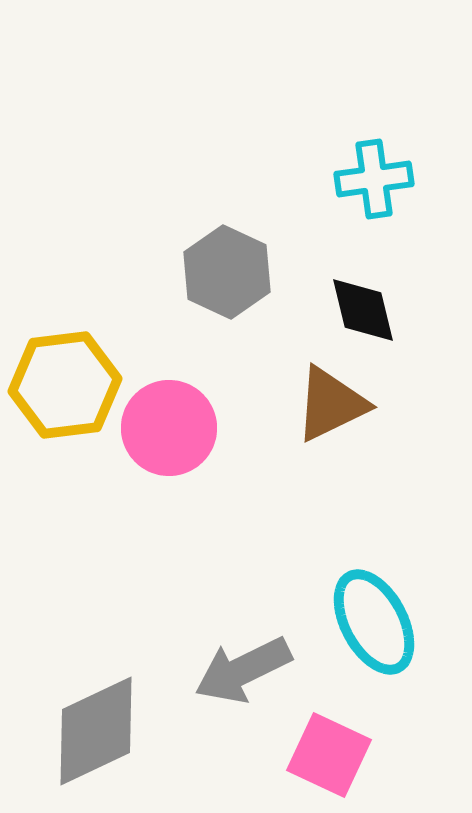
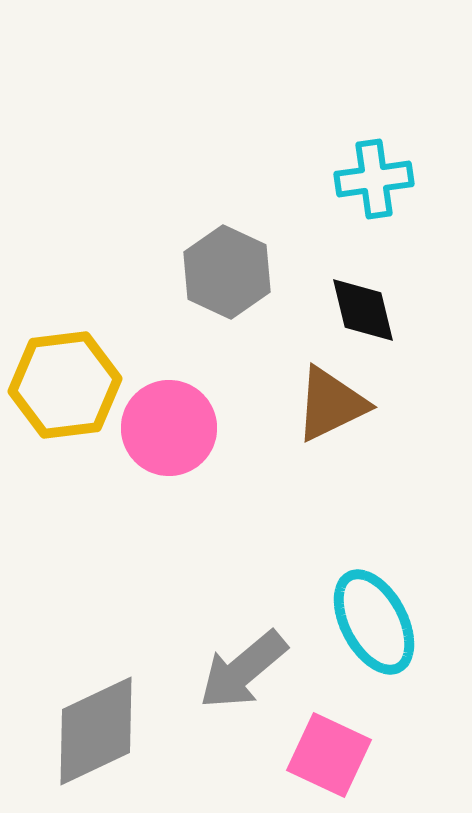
gray arrow: rotated 14 degrees counterclockwise
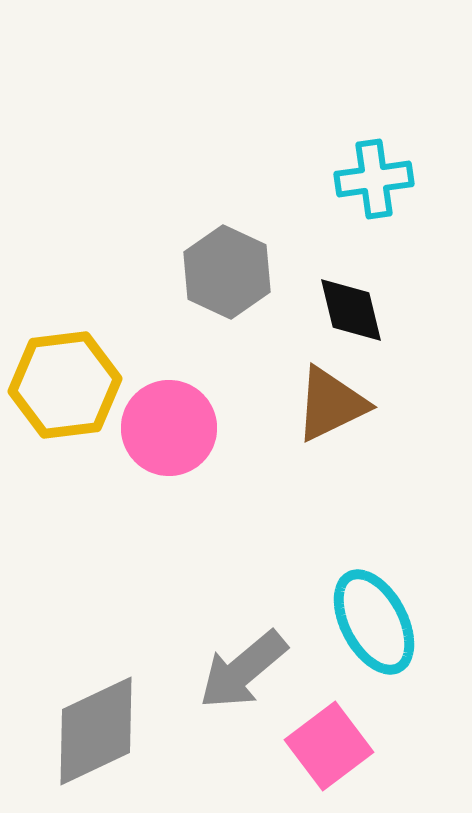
black diamond: moved 12 px left
pink square: moved 9 px up; rotated 28 degrees clockwise
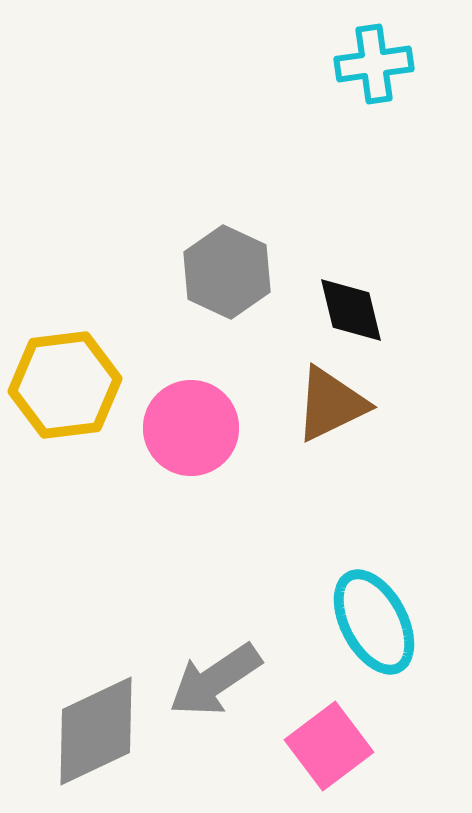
cyan cross: moved 115 px up
pink circle: moved 22 px right
gray arrow: moved 28 px left, 10 px down; rotated 6 degrees clockwise
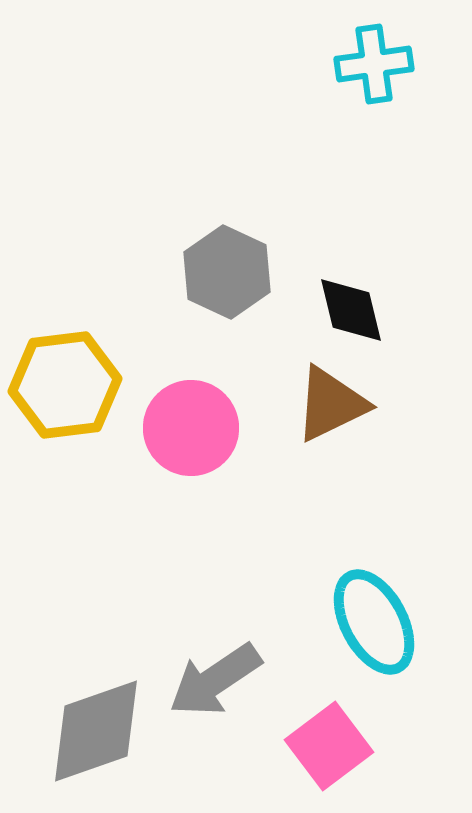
gray diamond: rotated 6 degrees clockwise
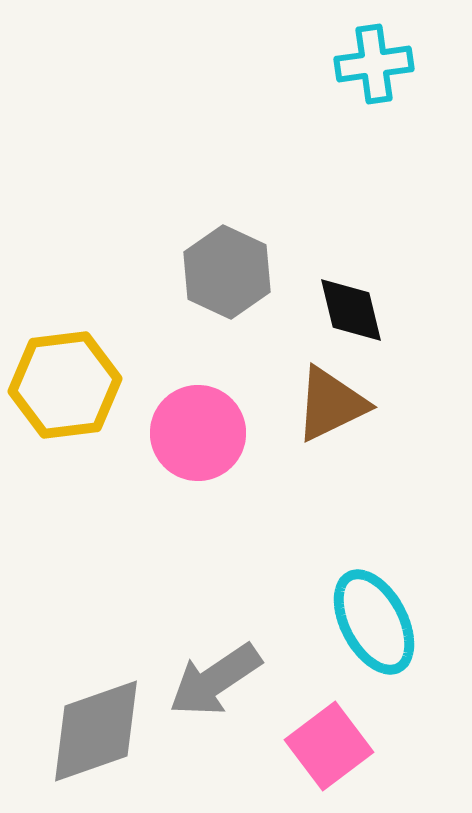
pink circle: moved 7 px right, 5 px down
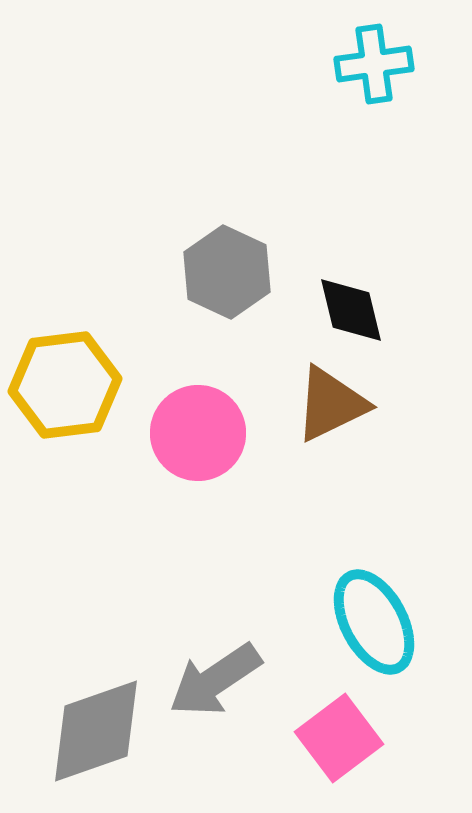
pink square: moved 10 px right, 8 px up
